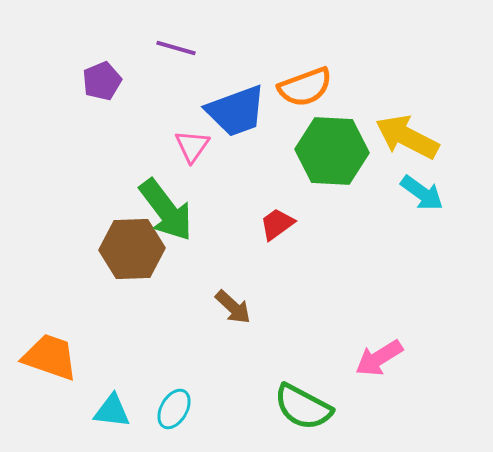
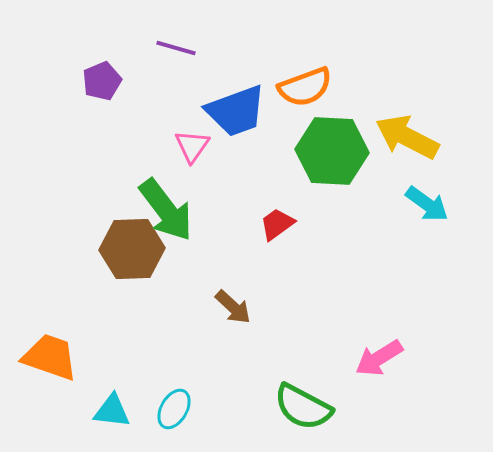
cyan arrow: moved 5 px right, 11 px down
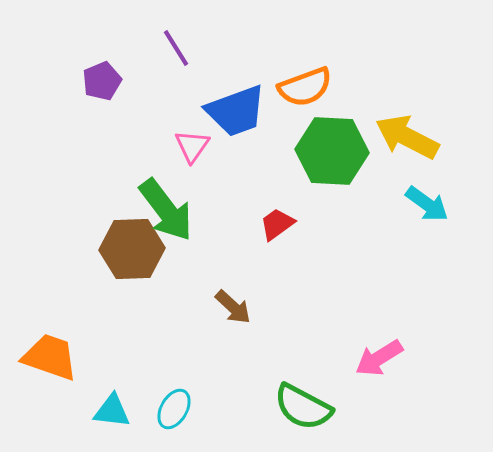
purple line: rotated 42 degrees clockwise
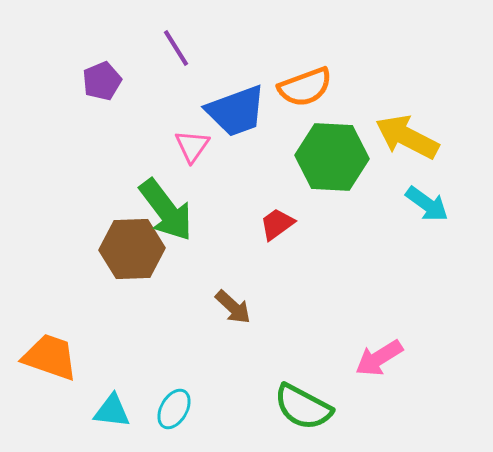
green hexagon: moved 6 px down
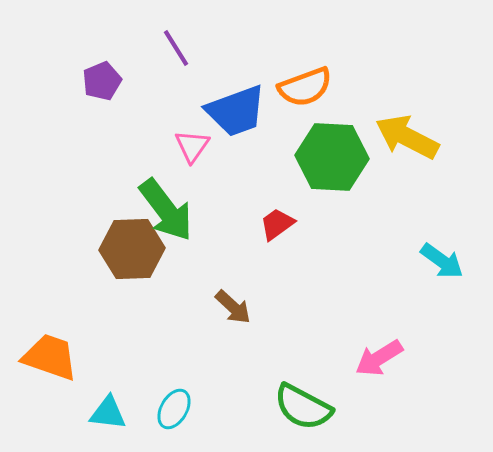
cyan arrow: moved 15 px right, 57 px down
cyan triangle: moved 4 px left, 2 px down
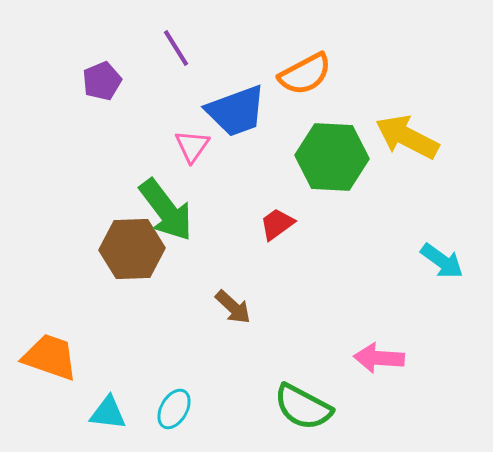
orange semicircle: moved 13 px up; rotated 8 degrees counterclockwise
pink arrow: rotated 36 degrees clockwise
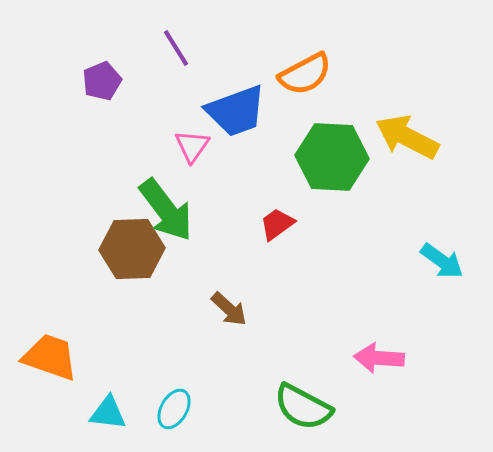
brown arrow: moved 4 px left, 2 px down
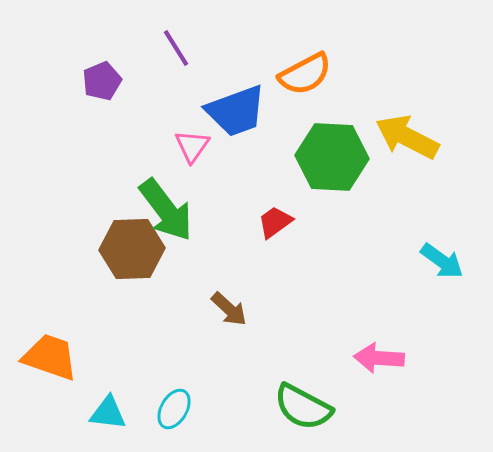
red trapezoid: moved 2 px left, 2 px up
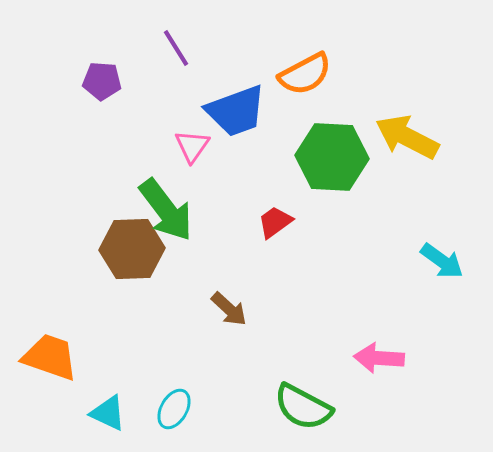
purple pentagon: rotated 27 degrees clockwise
cyan triangle: rotated 18 degrees clockwise
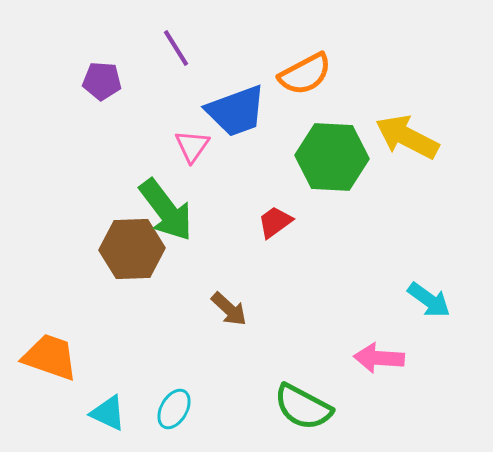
cyan arrow: moved 13 px left, 39 px down
